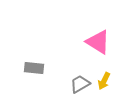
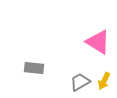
gray trapezoid: moved 2 px up
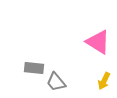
gray trapezoid: moved 24 px left; rotated 100 degrees counterclockwise
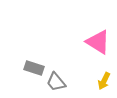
gray rectangle: rotated 12 degrees clockwise
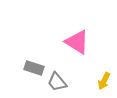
pink triangle: moved 21 px left
gray trapezoid: moved 1 px right
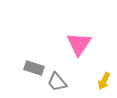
pink triangle: moved 2 px right, 2 px down; rotated 32 degrees clockwise
